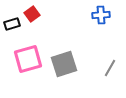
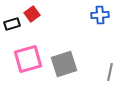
blue cross: moved 1 px left
gray line: moved 4 px down; rotated 18 degrees counterclockwise
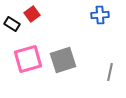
black rectangle: rotated 49 degrees clockwise
gray square: moved 1 px left, 4 px up
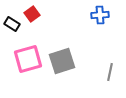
gray square: moved 1 px left, 1 px down
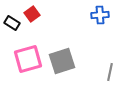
black rectangle: moved 1 px up
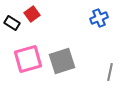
blue cross: moved 1 px left, 3 px down; rotated 18 degrees counterclockwise
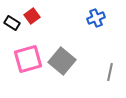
red square: moved 2 px down
blue cross: moved 3 px left
gray square: rotated 32 degrees counterclockwise
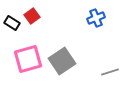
gray square: rotated 16 degrees clockwise
gray line: rotated 60 degrees clockwise
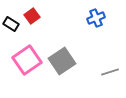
black rectangle: moved 1 px left, 1 px down
pink square: moved 1 px left, 1 px down; rotated 20 degrees counterclockwise
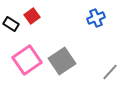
gray line: rotated 30 degrees counterclockwise
